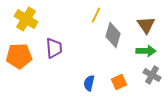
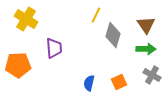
green arrow: moved 2 px up
orange pentagon: moved 1 px left, 9 px down
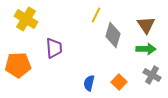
orange square: rotated 21 degrees counterclockwise
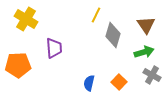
green arrow: moved 2 px left, 3 px down; rotated 18 degrees counterclockwise
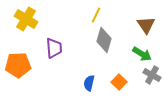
gray diamond: moved 9 px left, 5 px down
green arrow: moved 2 px left, 2 px down; rotated 48 degrees clockwise
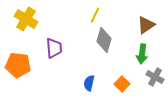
yellow line: moved 1 px left
brown triangle: rotated 30 degrees clockwise
green arrow: rotated 66 degrees clockwise
orange pentagon: rotated 10 degrees clockwise
gray cross: moved 3 px right, 2 px down
orange square: moved 3 px right, 2 px down
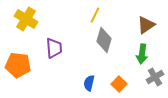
gray cross: rotated 30 degrees clockwise
orange square: moved 3 px left
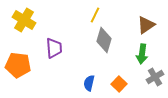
yellow cross: moved 2 px left, 1 px down
